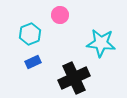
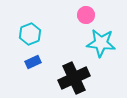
pink circle: moved 26 px right
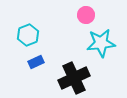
cyan hexagon: moved 2 px left, 1 px down
cyan star: rotated 12 degrees counterclockwise
blue rectangle: moved 3 px right
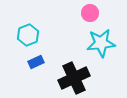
pink circle: moved 4 px right, 2 px up
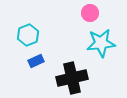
blue rectangle: moved 1 px up
black cross: moved 2 px left; rotated 12 degrees clockwise
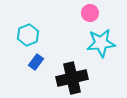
blue rectangle: moved 1 px down; rotated 28 degrees counterclockwise
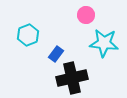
pink circle: moved 4 px left, 2 px down
cyan star: moved 3 px right; rotated 12 degrees clockwise
blue rectangle: moved 20 px right, 8 px up
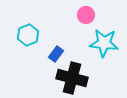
black cross: rotated 28 degrees clockwise
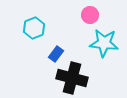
pink circle: moved 4 px right
cyan hexagon: moved 6 px right, 7 px up
